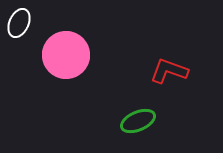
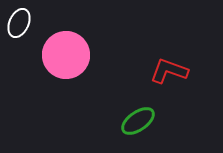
green ellipse: rotated 12 degrees counterclockwise
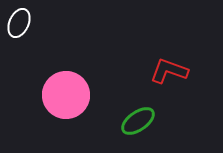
pink circle: moved 40 px down
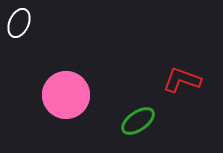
red L-shape: moved 13 px right, 9 px down
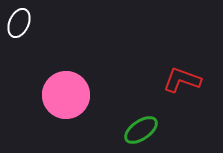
green ellipse: moved 3 px right, 9 px down
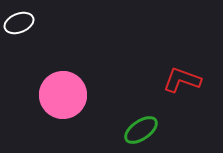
white ellipse: rotated 44 degrees clockwise
pink circle: moved 3 px left
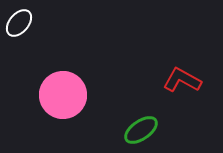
white ellipse: rotated 28 degrees counterclockwise
red L-shape: rotated 9 degrees clockwise
